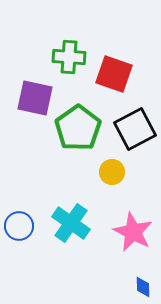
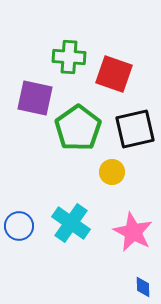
black square: rotated 15 degrees clockwise
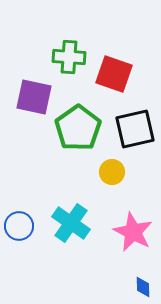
purple square: moved 1 px left, 1 px up
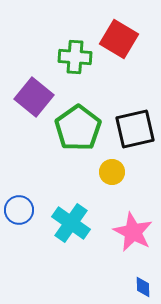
green cross: moved 6 px right
red square: moved 5 px right, 35 px up; rotated 12 degrees clockwise
purple square: rotated 27 degrees clockwise
blue circle: moved 16 px up
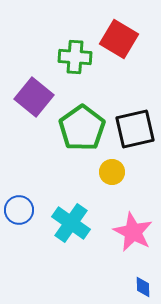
green pentagon: moved 4 px right
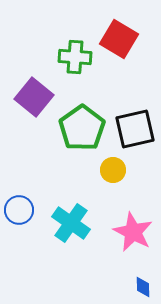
yellow circle: moved 1 px right, 2 px up
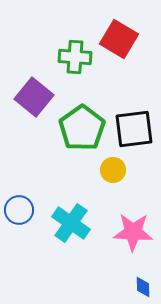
black square: moved 1 px left; rotated 6 degrees clockwise
pink star: rotated 24 degrees counterclockwise
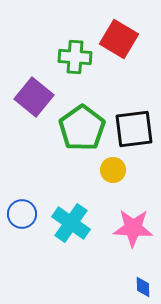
blue circle: moved 3 px right, 4 px down
pink star: moved 4 px up
